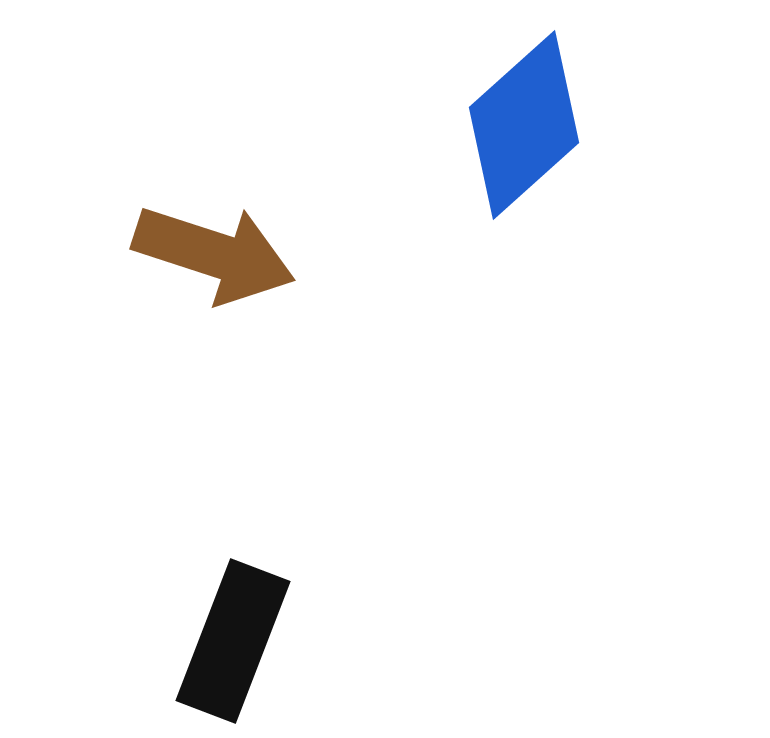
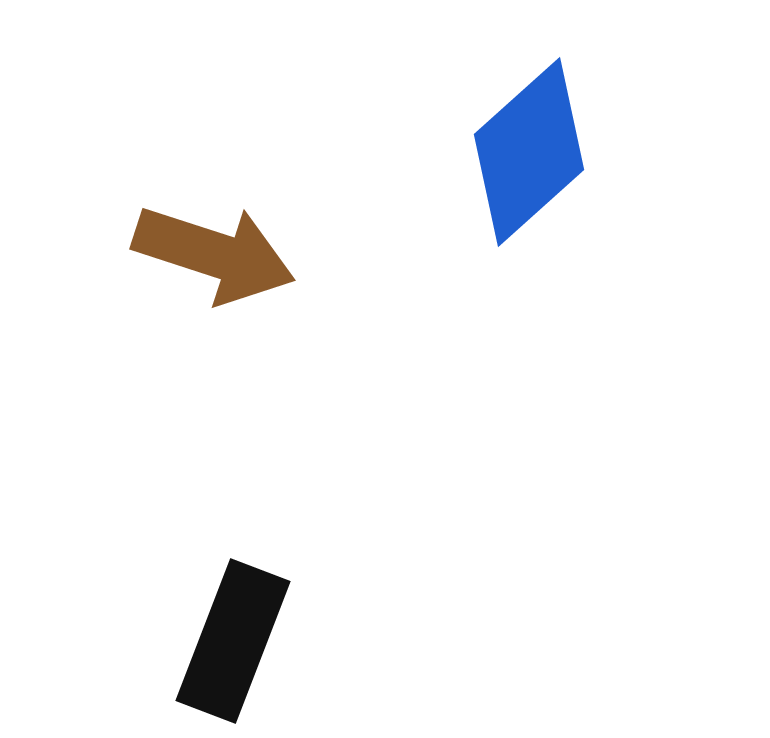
blue diamond: moved 5 px right, 27 px down
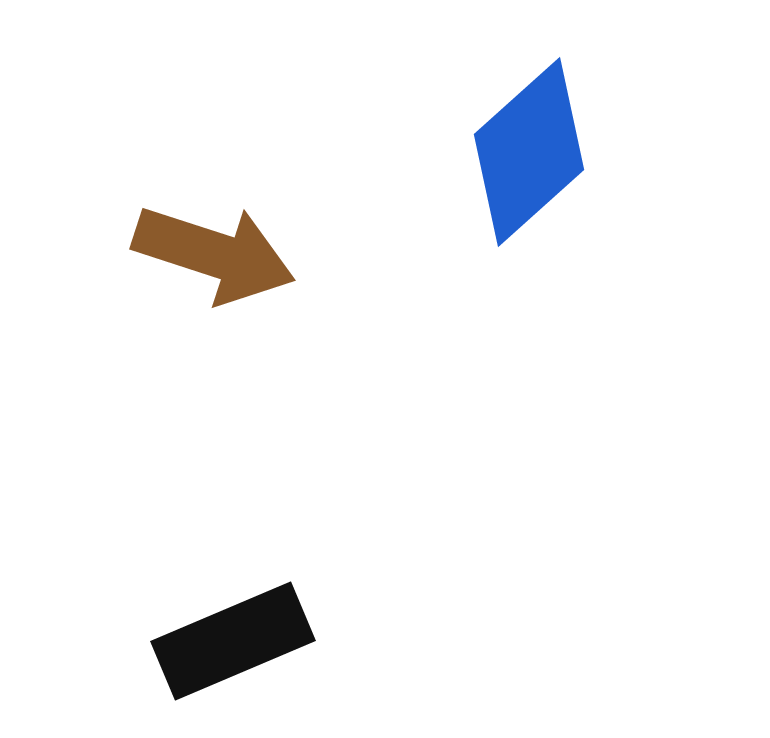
black rectangle: rotated 46 degrees clockwise
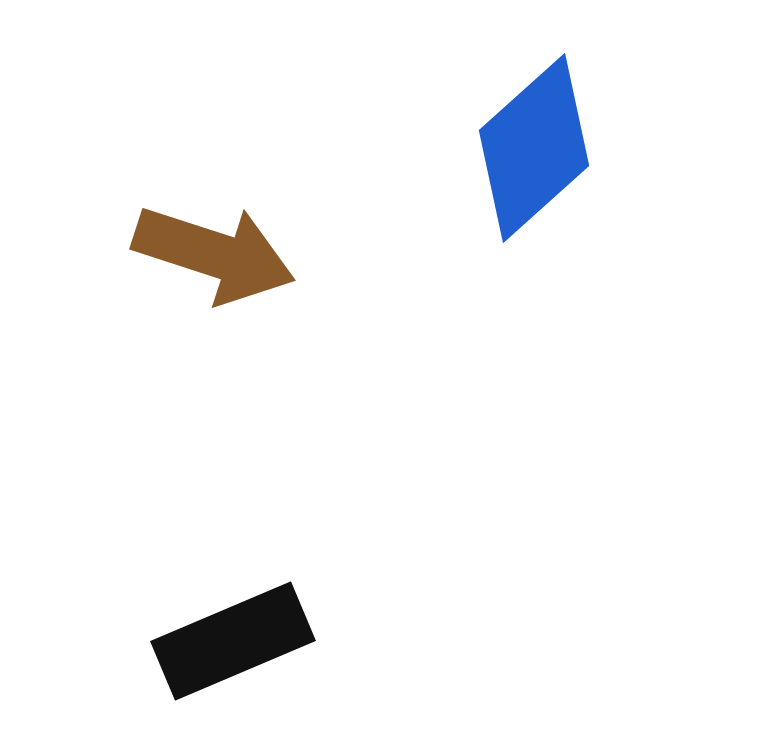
blue diamond: moved 5 px right, 4 px up
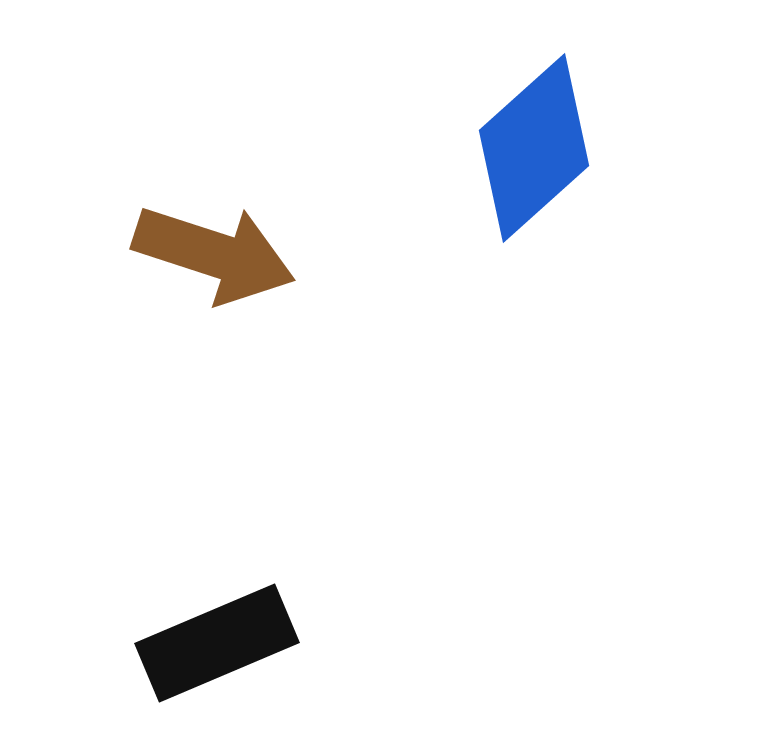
black rectangle: moved 16 px left, 2 px down
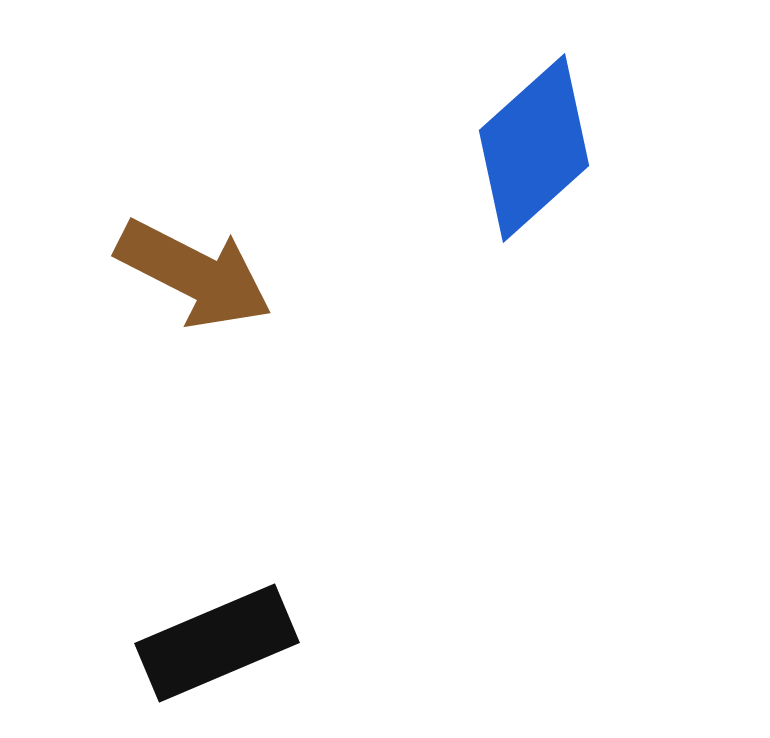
brown arrow: moved 20 px left, 20 px down; rotated 9 degrees clockwise
